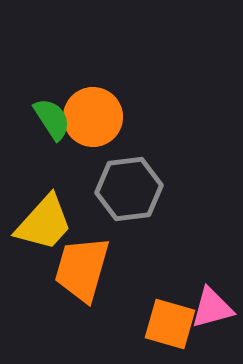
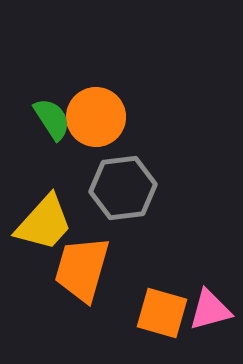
orange circle: moved 3 px right
gray hexagon: moved 6 px left, 1 px up
pink triangle: moved 2 px left, 2 px down
orange square: moved 8 px left, 11 px up
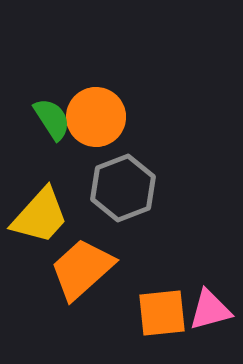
gray hexagon: rotated 14 degrees counterclockwise
yellow trapezoid: moved 4 px left, 7 px up
orange trapezoid: rotated 32 degrees clockwise
orange square: rotated 22 degrees counterclockwise
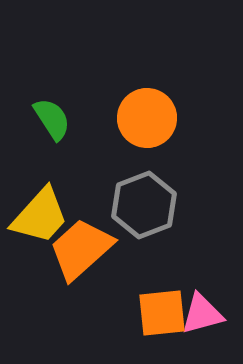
orange circle: moved 51 px right, 1 px down
gray hexagon: moved 21 px right, 17 px down
orange trapezoid: moved 1 px left, 20 px up
pink triangle: moved 8 px left, 4 px down
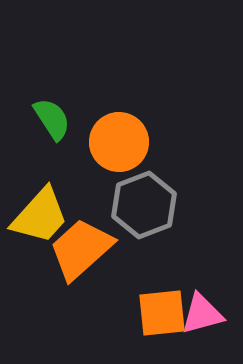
orange circle: moved 28 px left, 24 px down
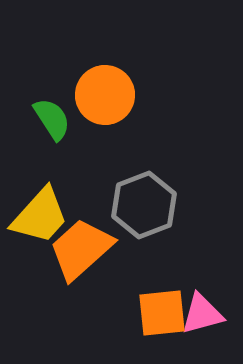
orange circle: moved 14 px left, 47 px up
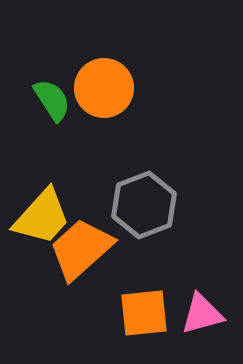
orange circle: moved 1 px left, 7 px up
green semicircle: moved 19 px up
yellow trapezoid: moved 2 px right, 1 px down
orange square: moved 18 px left
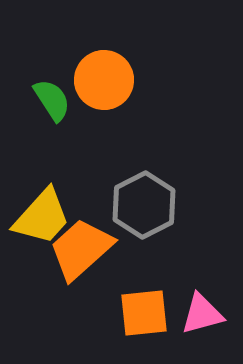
orange circle: moved 8 px up
gray hexagon: rotated 6 degrees counterclockwise
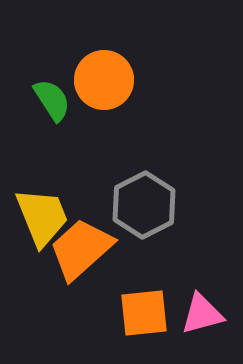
yellow trapezoid: rotated 64 degrees counterclockwise
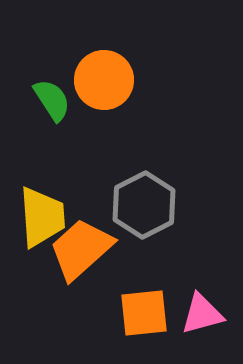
yellow trapezoid: rotated 18 degrees clockwise
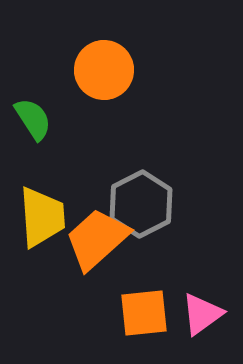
orange circle: moved 10 px up
green semicircle: moved 19 px left, 19 px down
gray hexagon: moved 3 px left, 1 px up
orange trapezoid: moved 16 px right, 10 px up
pink triangle: rotated 21 degrees counterclockwise
